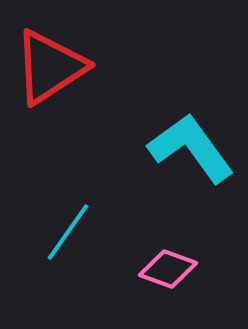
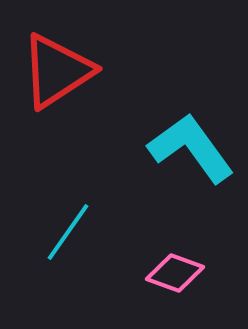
red triangle: moved 7 px right, 4 px down
pink diamond: moved 7 px right, 4 px down
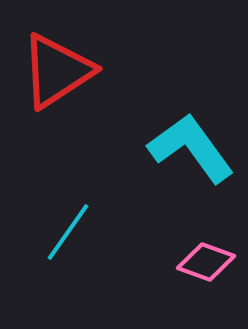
pink diamond: moved 31 px right, 11 px up
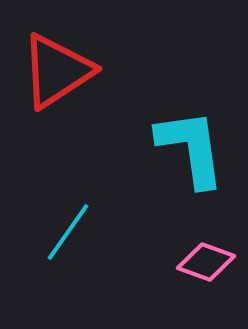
cyan L-shape: rotated 28 degrees clockwise
